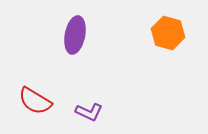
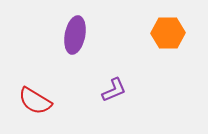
orange hexagon: rotated 16 degrees counterclockwise
purple L-shape: moved 25 px right, 22 px up; rotated 48 degrees counterclockwise
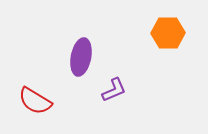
purple ellipse: moved 6 px right, 22 px down
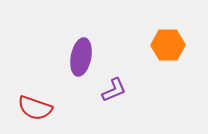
orange hexagon: moved 12 px down
red semicircle: moved 7 px down; rotated 12 degrees counterclockwise
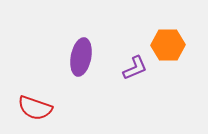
purple L-shape: moved 21 px right, 22 px up
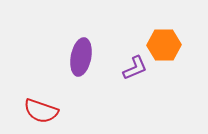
orange hexagon: moved 4 px left
red semicircle: moved 6 px right, 3 px down
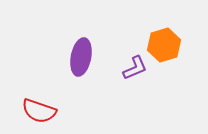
orange hexagon: rotated 16 degrees counterclockwise
red semicircle: moved 2 px left
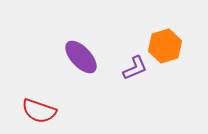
orange hexagon: moved 1 px right, 1 px down
purple ellipse: rotated 54 degrees counterclockwise
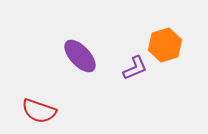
orange hexagon: moved 1 px up
purple ellipse: moved 1 px left, 1 px up
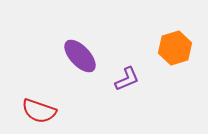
orange hexagon: moved 10 px right, 3 px down
purple L-shape: moved 8 px left, 11 px down
